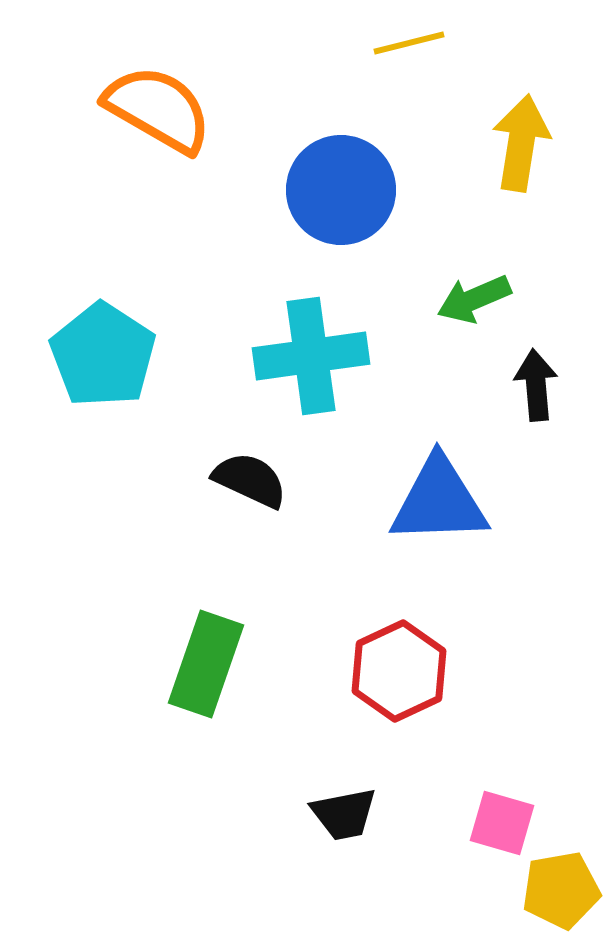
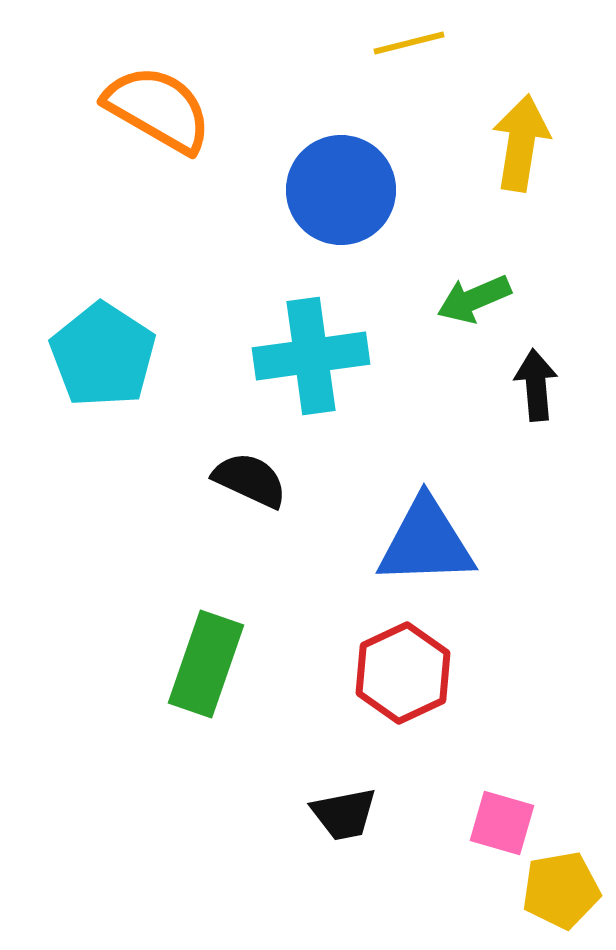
blue triangle: moved 13 px left, 41 px down
red hexagon: moved 4 px right, 2 px down
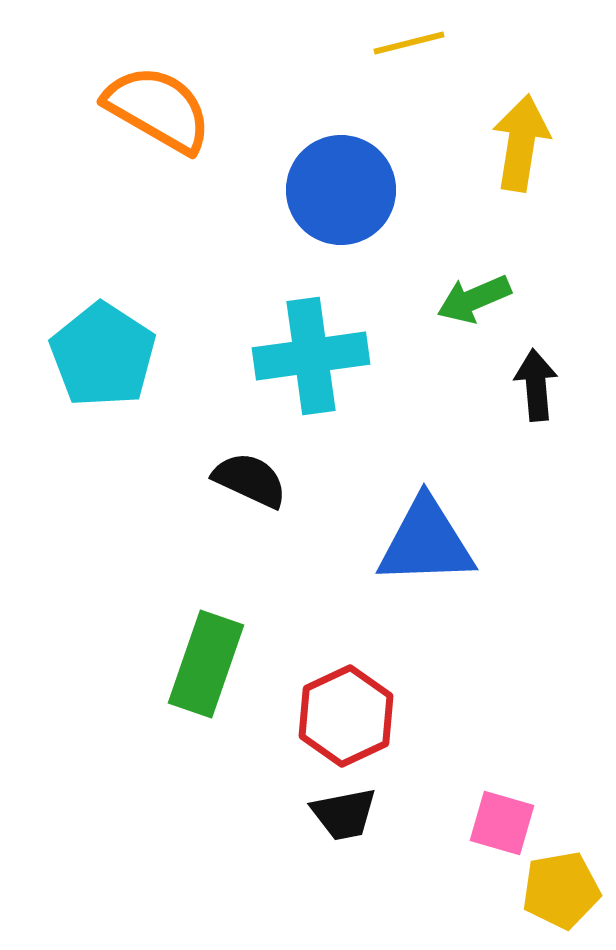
red hexagon: moved 57 px left, 43 px down
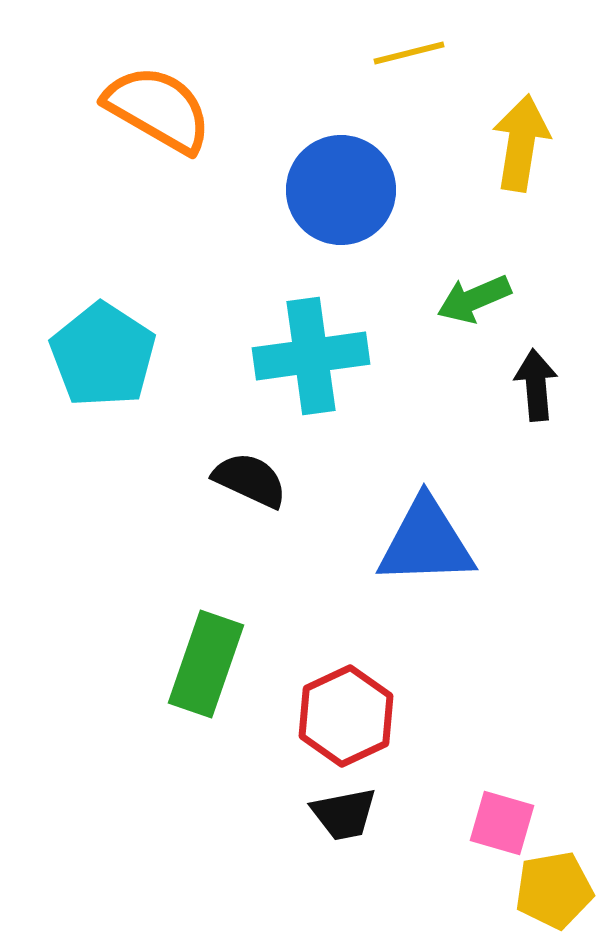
yellow line: moved 10 px down
yellow pentagon: moved 7 px left
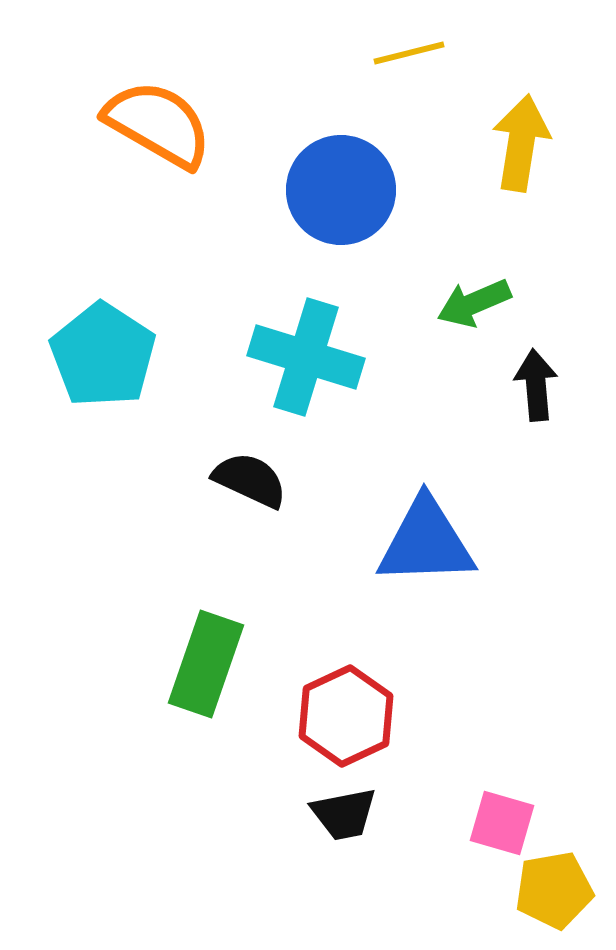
orange semicircle: moved 15 px down
green arrow: moved 4 px down
cyan cross: moved 5 px left, 1 px down; rotated 25 degrees clockwise
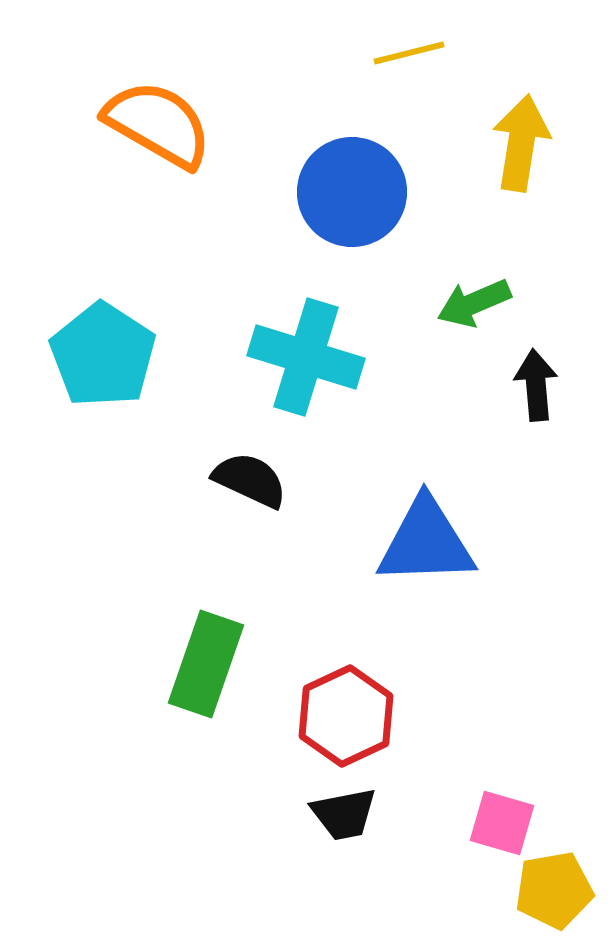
blue circle: moved 11 px right, 2 px down
